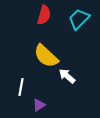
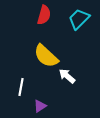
purple triangle: moved 1 px right, 1 px down
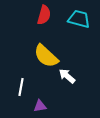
cyan trapezoid: rotated 60 degrees clockwise
purple triangle: rotated 24 degrees clockwise
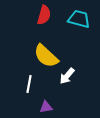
white arrow: rotated 90 degrees counterclockwise
white line: moved 8 px right, 3 px up
purple triangle: moved 6 px right, 1 px down
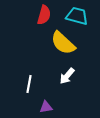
cyan trapezoid: moved 2 px left, 3 px up
yellow semicircle: moved 17 px right, 13 px up
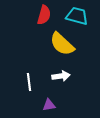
yellow semicircle: moved 1 px left, 1 px down
white arrow: moved 6 px left; rotated 138 degrees counterclockwise
white line: moved 2 px up; rotated 18 degrees counterclockwise
purple triangle: moved 3 px right, 2 px up
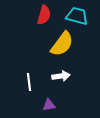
yellow semicircle: rotated 96 degrees counterclockwise
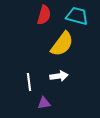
white arrow: moved 2 px left
purple triangle: moved 5 px left, 2 px up
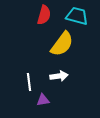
purple triangle: moved 1 px left, 3 px up
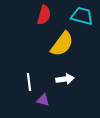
cyan trapezoid: moved 5 px right
white arrow: moved 6 px right, 3 px down
purple triangle: rotated 24 degrees clockwise
